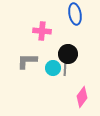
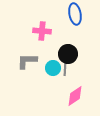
pink diamond: moved 7 px left, 1 px up; rotated 20 degrees clockwise
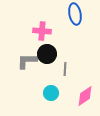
black circle: moved 21 px left
cyan circle: moved 2 px left, 25 px down
pink diamond: moved 10 px right
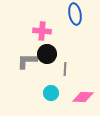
pink diamond: moved 2 px left, 1 px down; rotated 35 degrees clockwise
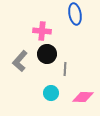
gray L-shape: moved 7 px left; rotated 50 degrees counterclockwise
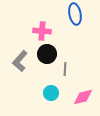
pink diamond: rotated 15 degrees counterclockwise
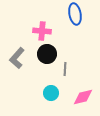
gray L-shape: moved 3 px left, 3 px up
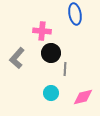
black circle: moved 4 px right, 1 px up
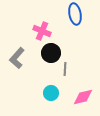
pink cross: rotated 18 degrees clockwise
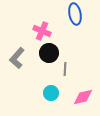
black circle: moved 2 px left
